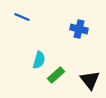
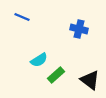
cyan semicircle: rotated 42 degrees clockwise
black triangle: rotated 15 degrees counterclockwise
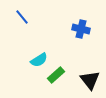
blue line: rotated 28 degrees clockwise
blue cross: moved 2 px right
black triangle: rotated 15 degrees clockwise
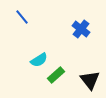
blue cross: rotated 24 degrees clockwise
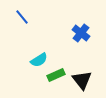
blue cross: moved 4 px down
green rectangle: rotated 18 degrees clockwise
black triangle: moved 8 px left
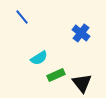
cyan semicircle: moved 2 px up
black triangle: moved 3 px down
